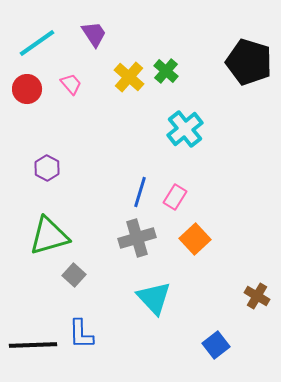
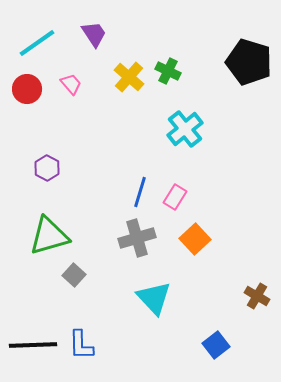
green cross: moved 2 px right; rotated 15 degrees counterclockwise
blue L-shape: moved 11 px down
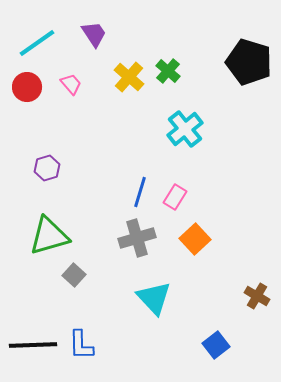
green cross: rotated 15 degrees clockwise
red circle: moved 2 px up
purple hexagon: rotated 15 degrees clockwise
